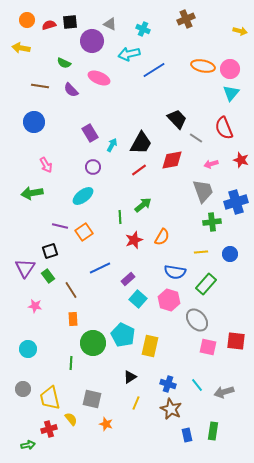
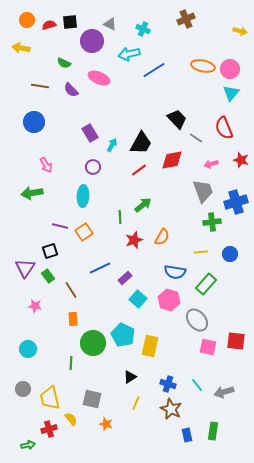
cyan ellipse at (83, 196): rotated 50 degrees counterclockwise
purple rectangle at (128, 279): moved 3 px left, 1 px up
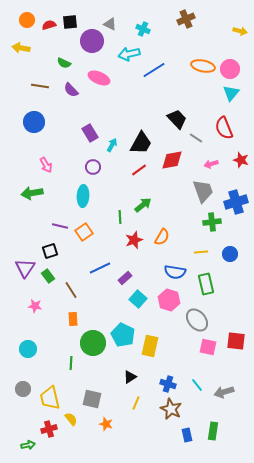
green rectangle at (206, 284): rotated 55 degrees counterclockwise
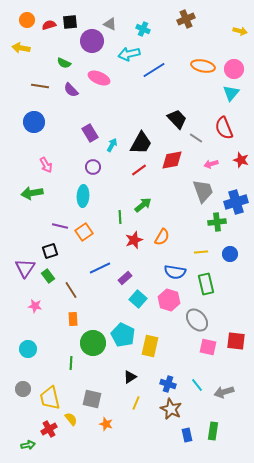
pink circle at (230, 69): moved 4 px right
green cross at (212, 222): moved 5 px right
red cross at (49, 429): rotated 14 degrees counterclockwise
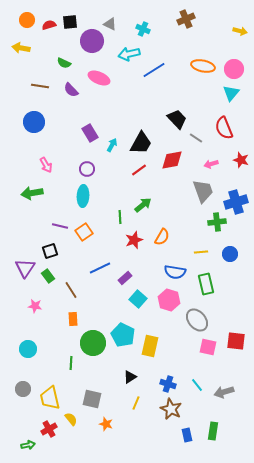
purple circle at (93, 167): moved 6 px left, 2 px down
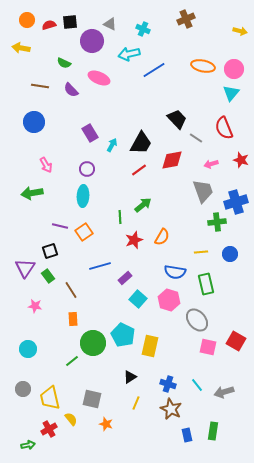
blue line at (100, 268): moved 2 px up; rotated 10 degrees clockwise
red square at (236, 341): rotated 24 degrees clockwise
green line at (71, 363): moved 1 px right, 2 px up; rotated 48 degrees clockwise
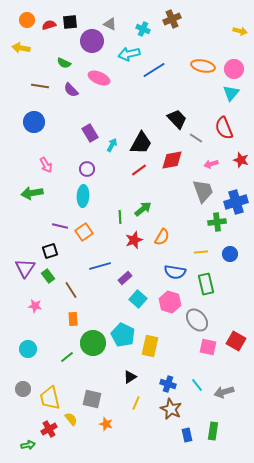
brown cross at (186, 19): moved 14 px left
green arrow at (143, 205): moved 4 px down
pink hexagon at (169, 300): moved 1 px right, 2 px down
green line at (72, 361): moved 5 px left, 4 px up
